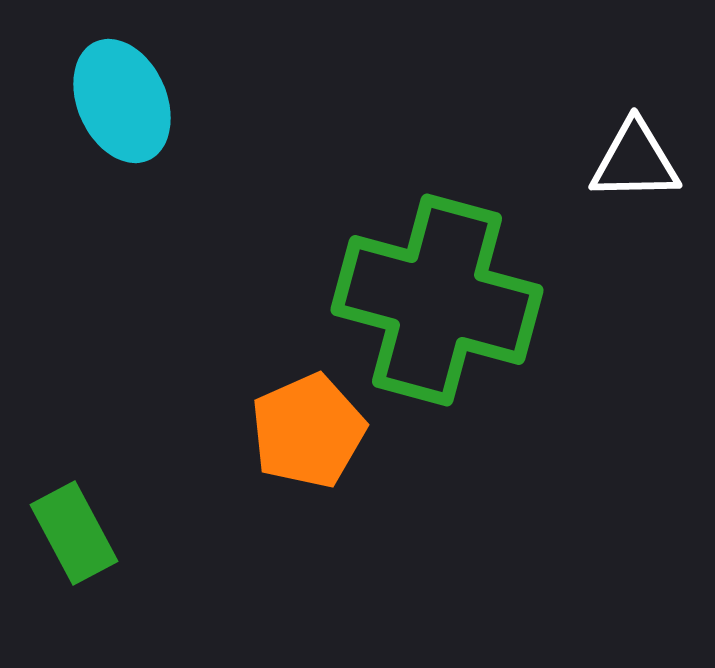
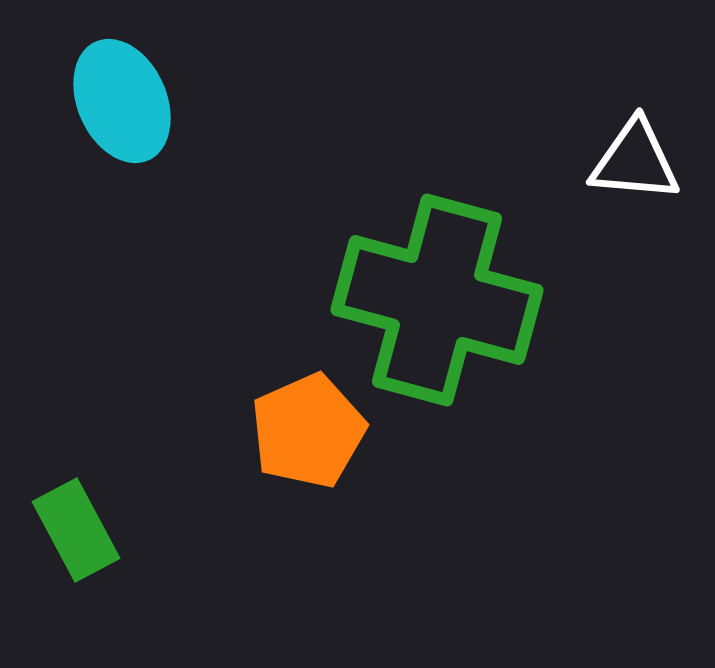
white triangle: rotated 6 degrees clockwise
green rectangle: moved 2 px right, 3 px up
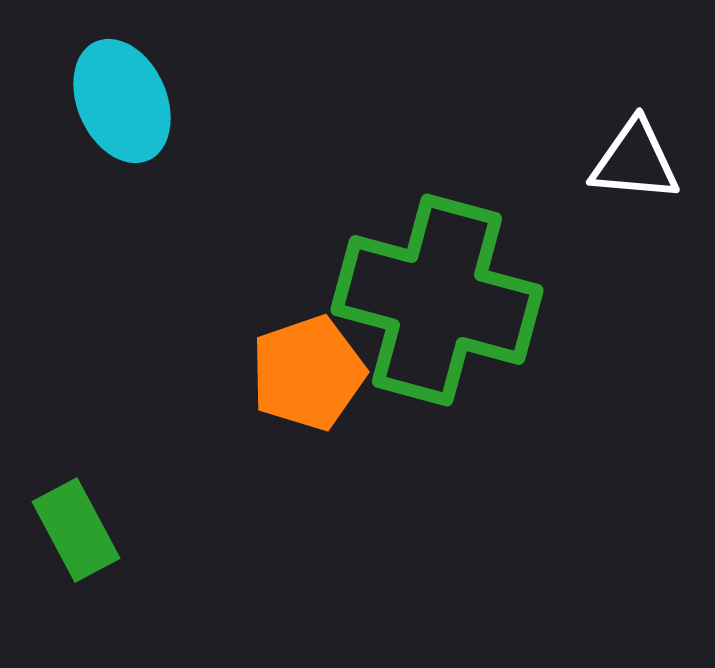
orange pentagon: moved 58 px up; rotated 5 degrees clockwise
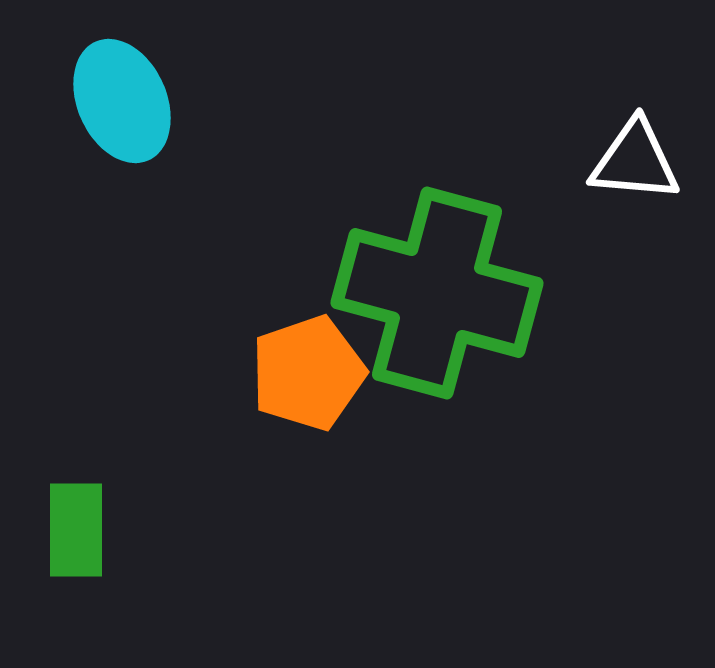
green cross: moved 7 px up
green rectangle: rotated 28 degrees clockwise
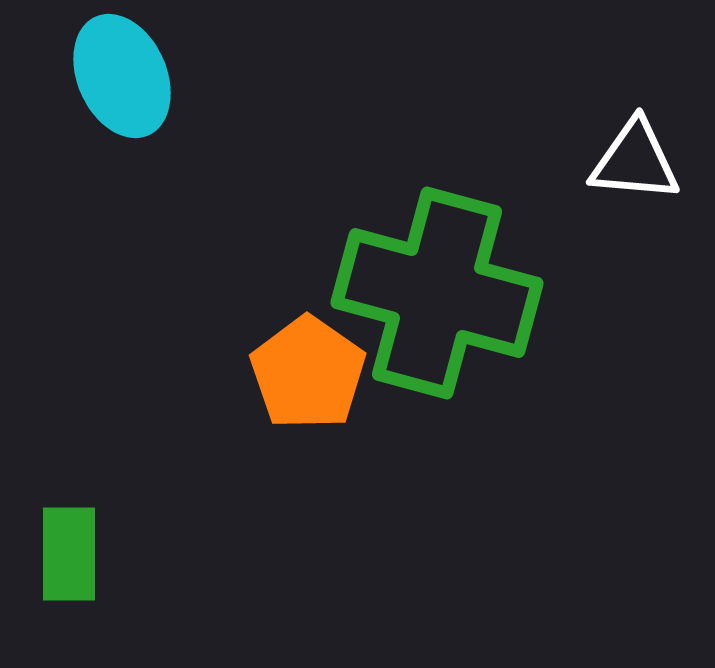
cyan ellipse: moved 25 px up
orange pentagon: rotated 18 degrees counterclockwise
green rectangle: moved 7 px left, 24 px down
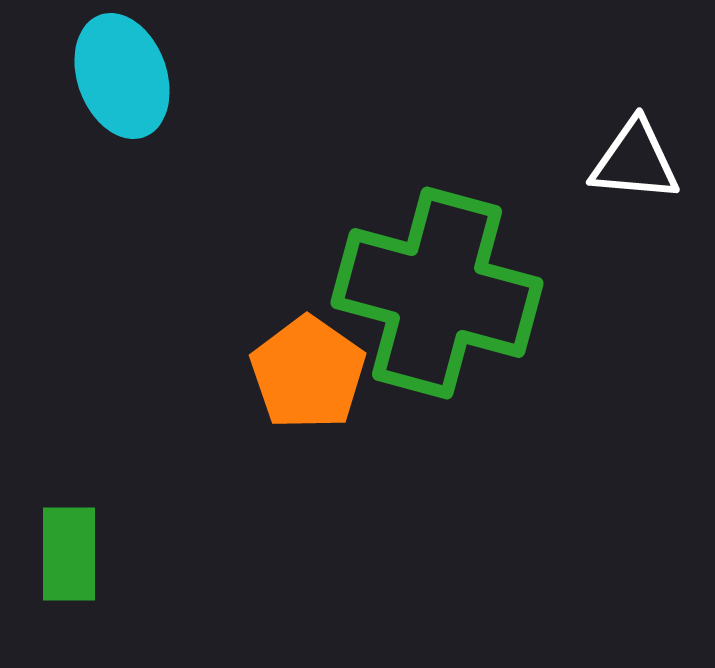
cyan ellipse: rotated 4 degrees clockwise
